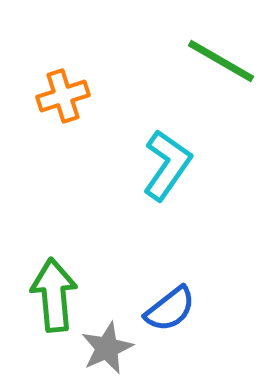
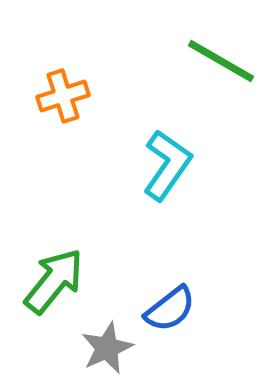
green arrow: moved 14 px up; rotated 44 degrees clockwise
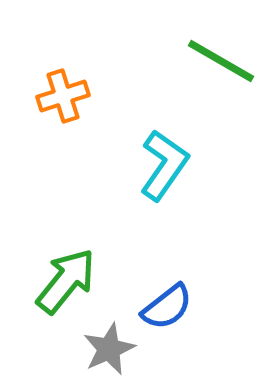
cyan L-shape: moved 3 px left
green arrow: moved 12 px right
blue semicircle: moved 3 px left, 2 px up
gray star: moved 2 px right, 1 px down
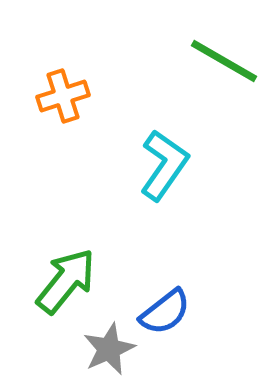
green line: moved 3 px right
blue semicircle: moved 2 px left, 5 px down
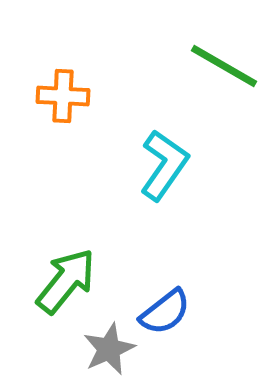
green line: moved 5 px down
orange cross: rotated 21 degrees clockwise
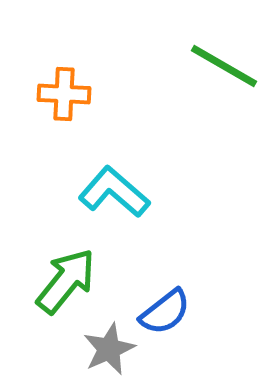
orange cross: moved 1 px right, 2 px up
cyan L-shape: moved 50 px left, 27 px down; rotated 84 degrees counterclockwise
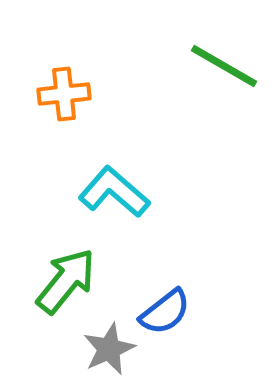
orange cross: rotated 9 degrees counterclockwise
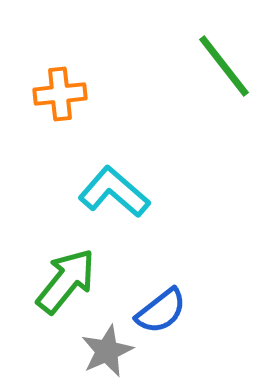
green line: rotated 22 degrees clockwise
orange cross: moved 4 px left
blue semicircle: moved 4 px left, 1 px up
gray star: moved 2 px left, 2 px down
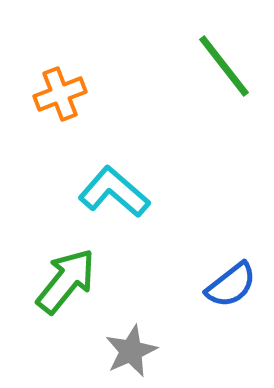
orange cross: rotated 15 degrees counterclockwise
blue semicircle: moved 70 px right, 26 px up
gray star: moved 24 px right
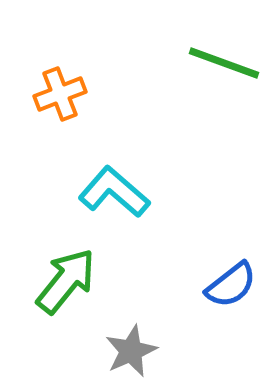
green line: moved 3 px up; rotated 32 degrees counterclockwise
